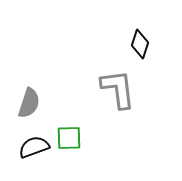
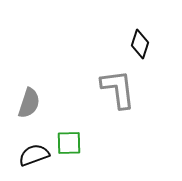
green square: moved 5 px down
black semicircle: moved 8 px down
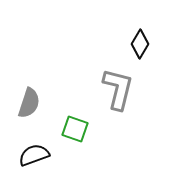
black diamond: rotated 12 degrees clockwise
gray L-shape: rotated 21 degrees clockwise
green square: moved 6 px right, 14 px up; rotated 20 degrees clockwise
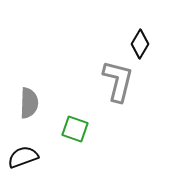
gray L-shape: moved 8 px up
gray semicircle: rotated 16 degrees counterclockwise
black semicircle: moved 11 px left, 2 px down
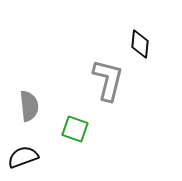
black diamond: rotated 24 degrees counterclockwise
gray L-shape: moved 10 px left, 1 px up
gray semicircle: moved 3 px down; rotated 8 degrees counterclockwise
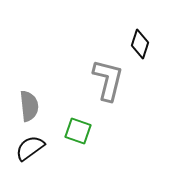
black diamond: rotated 12 degrees clockwise
green square: moved 3 px right, 2 px down
black semicircle: moved 7 px right, 9 px up; rotated 16 degrees counterclockwise
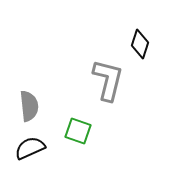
black semicircle: rotated 12 degrees clockwise
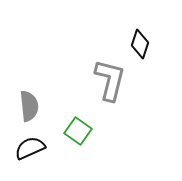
gray L-shape: moved 2 px right
green square: rotated 16 degrees clockwise
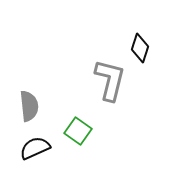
black diamond: moved 4 px down
black semicircle: moved 5 px right
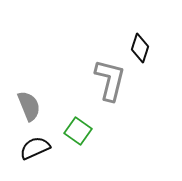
gray semicircle: rotated 16 degrees counterclockwise
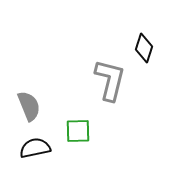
black diamond: moved 4 px right
green square: rotated 36 degrees counterclockwise
black semicircle: rotated 12 degrees clockwise
